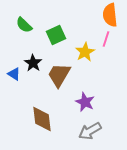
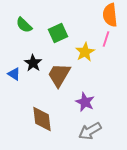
green square: moved 2 px right, 2 px up
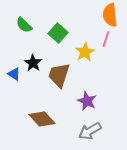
green square: rotated 24 degrees counterclockwise
brown trapezoid: rotated 12 degrees counterclockwise
purple star: moved 2 px right, 1 px up
brown diamond: rotated 36 degrees counterclockwise
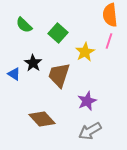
pink line: moved 3 px right, 2 px down
purple star: rotated 24 degrees clockwise
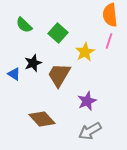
black star: rotated 18 degrees clockwise
brown trapezoid: rotated 12 degrees clockwise
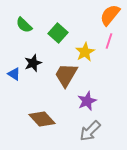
orange semicircle: rotated 45 degrees clockwise
brown trapezoid: moved 7 px right
gray arrow: rotated 15 degrees counterclockwise
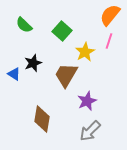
green square: moved 4 px right, 2 px up
brown diamond: rotated 52 degrees clockwise
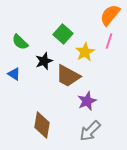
green semicircle: moved 4 px left, 17 px down
green square: moved 1 px right, 3 px down
black star: moved 11 px right, 2 px up
brown trapezoid: moved 2 px right, 1 px down; rotated 92 degrees counterclockwise
brown diamond: moved 6 px down
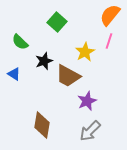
green square: moved 6 px left, 12 px up
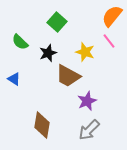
orange semicircle: moved 2 px right, 1 px down
pink line: rotated 56 degrees counterclockwise
yellow star: rotated 24 degrees counterclockwise
black star: moved 4 px right, 8 px up
blue triangle: moved 5 px down
gray arrow: moved 1 px left, 1 px up
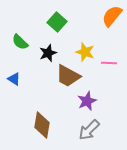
pink line: moved 22 px down; rotated 49 degrees counterclockwise
